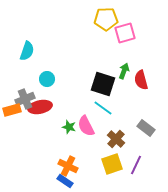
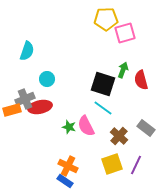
green arrow: moved 1 px left, 1 px up
brown cross: moved 3 px right, 3 px up
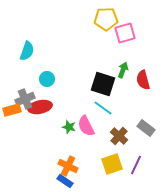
red semicircle: moved 2 px right
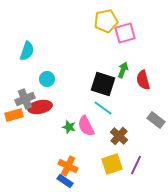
yellow pentagon: moved 2 px down; rotated 10 degrees counterclockwise
orange rectangle: moved 2 px right, 5 px down
gray rectangle: moved 10 px right, 8 px up
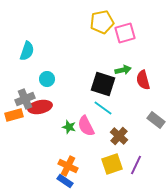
yellow pentagon: moved 4 px left, 1 px down
green arrow: rotated 56 degrees clockwise
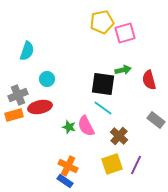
red semicircle: moved 6 px right
black square: rotated 10 degrees counterclockwise
gray cross: moved 7 px left, 4 px up
